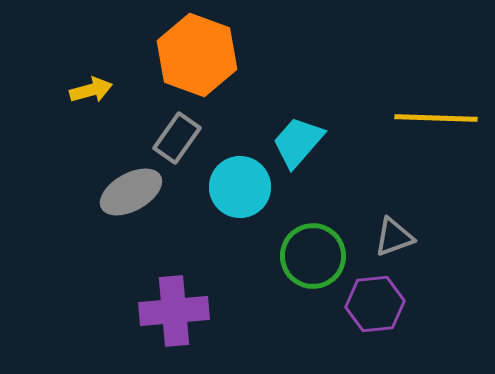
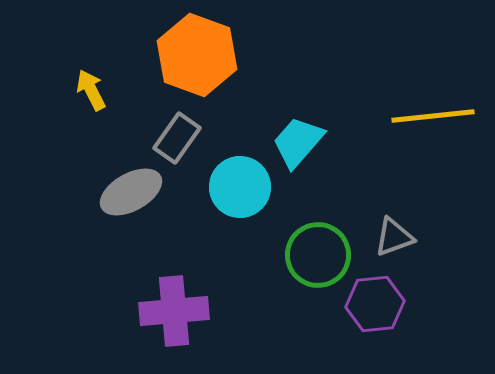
yellow arrow: rotated 102 degrees counterclockwise
yellow line: moved 3 px left, 2 px up; rotated 8 degrees counterclockwise
green circle: moved 5 px right, 1 px up
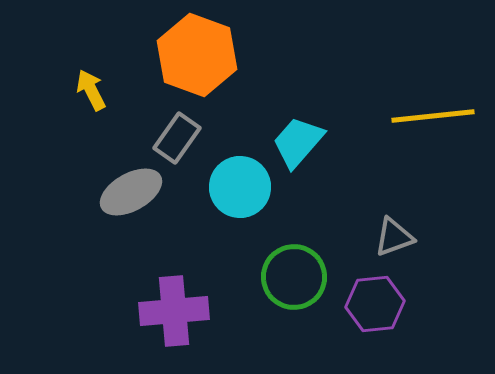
green circle: moved 24 px left, 22 px down
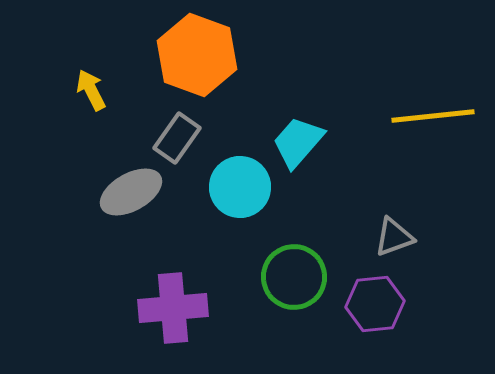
purple cross: moved 1 px left, 3 px up
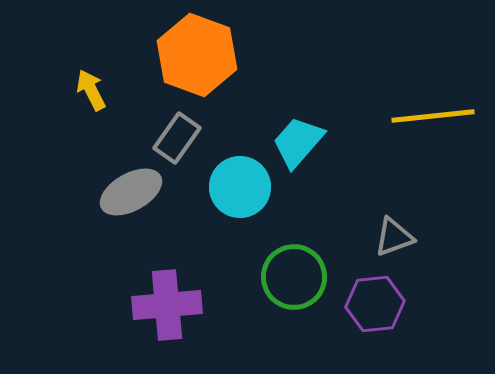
purple cross: moved 6 px left, 3 px up
